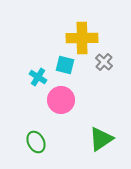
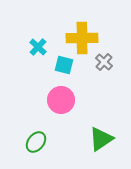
cyan square: moved 1 px left
cyan cross: moved 30 px up; rotated 12 degrees clockwise
green ellipse: rotated 65 degrees clockwise
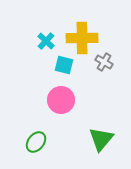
cyan cross: moved 8 px right, 6 px up
gray cross: rotated 12 degrees counterclockwise
green triangle: rotated 16 degrees counterclockwise
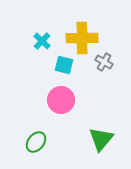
cyan cross: moved 4 px left
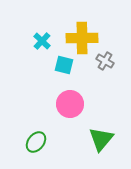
gray cross: moved 1 px right, 1 px up
pink circle: moved 9 px right, 4 px down
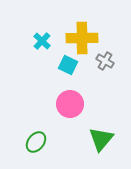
cyan square: moved 4 px right; rotated 12 degrees clockwise
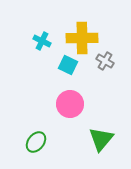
cyan cross: rotated 18 degrees counterclockwise
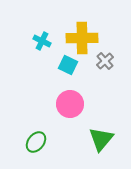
gray cross: rotated 18 degrees clockwise
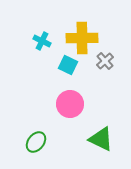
green triangle: rotated 44 degrees counterclockwise
